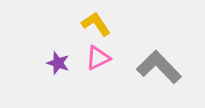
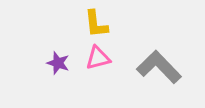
yellow L-shape: rotated 152 degrees counterclockwise
pink triangle: rotated 12 degrees clockwise
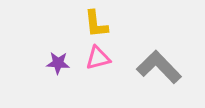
purple star: rotated 15 degrees counterclockwise
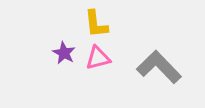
purple star: moved 6 px right, 10 px up; rotated 25 degrees clockwise
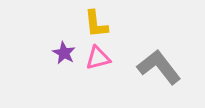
gray L-shape: rotated 6 degrees clockwise
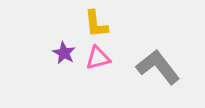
gray L-shape: moved 1 px left
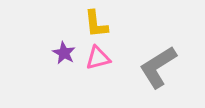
gray L-shape: rotated 84 degrees counterclockwise
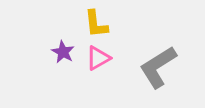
purple star: moved 1 px left, 1 px up
pink triangle: rotated 16 degrees counterclockwise
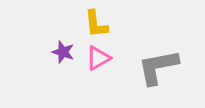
purple star: rotated 10 degrees counterclockwise
gray L-shape: rotated 21 degrees clockwise
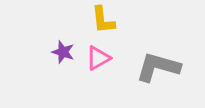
yellow L-shape: moved 7 px right, 4 px up
gray L-shape: rotated 27 degrees clockwise
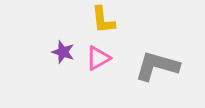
gray L-shape: moved 1 px left, 1 px up
